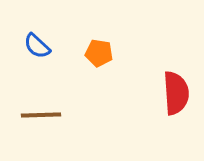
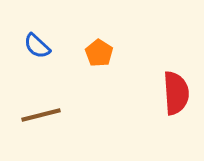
orange pentagon: rotated 24 degrees clockwise
brown line: rotated 12 degrees counterclockwise
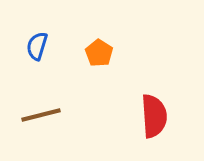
blue semicircle: rotated 64 degrees clockwise
red semicircle: moved 22 px left, 23 px down
